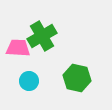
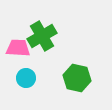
cyan circle: moved 3 px left, 3 px up
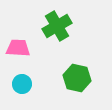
green cross: moved 15 px right, 10 px up
cyan circle: moved 4 px left, 6 px down
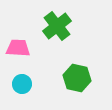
green cross: rotated 8 degrees counterclockwise
